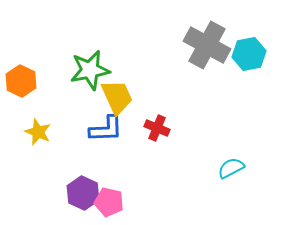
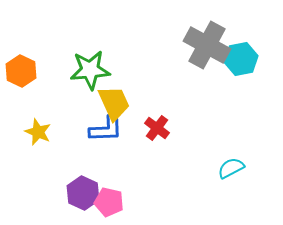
cyan hexagon: moved 8 px left, 5 px down
green star: rotated 6 degrees clockwise
orange hexagon: moved 10 px up
yellow trapezoid: moved 3 px left, 6 px down
red cross: rotated 15 degrees clockwise
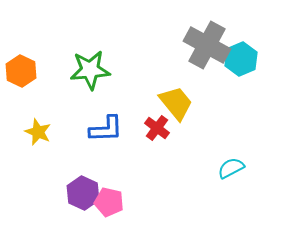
cyan hexagon: rotated 12 degrees counterclockwise
yellow trapezoid: moved 62 px right; rotated 15 degrees counterclockwise
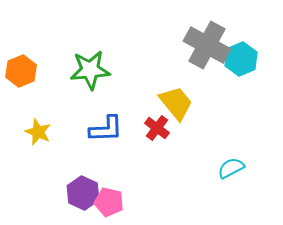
orange hexagon: rotated 12 degrees clockwise
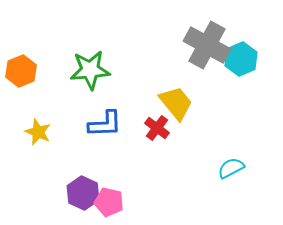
blue L-shape: moved 1 px left, 5 px up
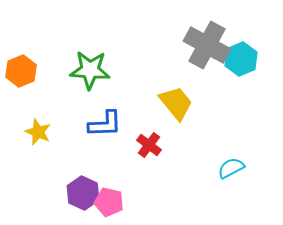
green star: rotated 9 degrees clockwise
red cross: moved 8 px left, 17 px down
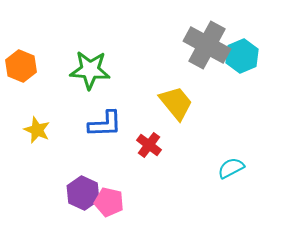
cyan hexagon: moved 1 px right, 3 px up
orange hexagon: moved 5 px up; rotated 16 degrees counterclockwise
yellow star: moved 1 px left, 2 px up
